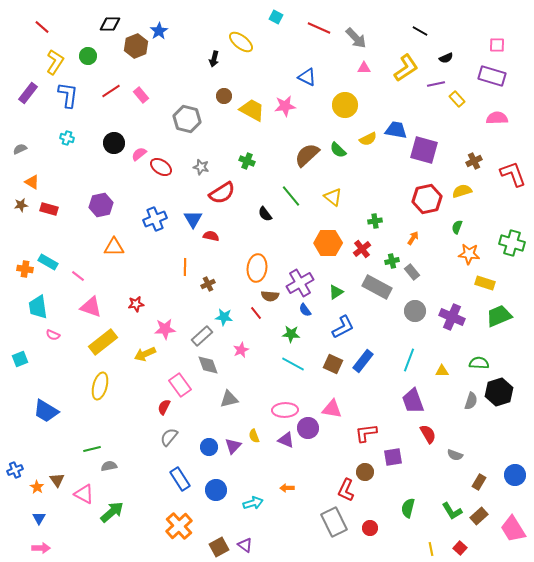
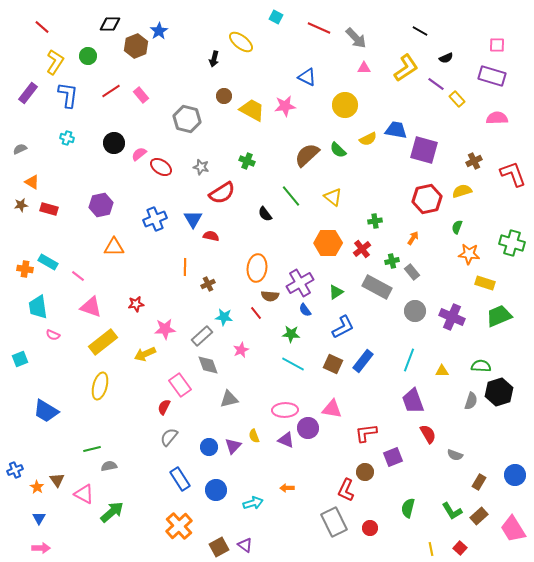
purple line at (436, 84): rotated 48 degrees clockwise
green semicircle at (479, 363): moved 2 px right, 3 px down
purple square at (393, 457): rotated 12 degrees counterclockwise
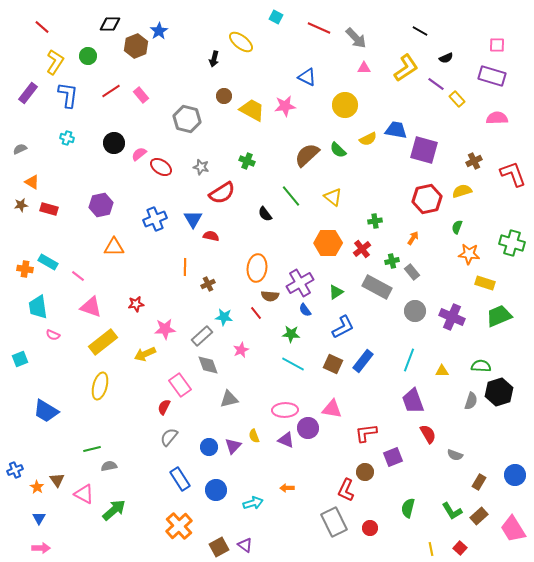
green arrow at (112, 512): moved 2 px right, 2 px up
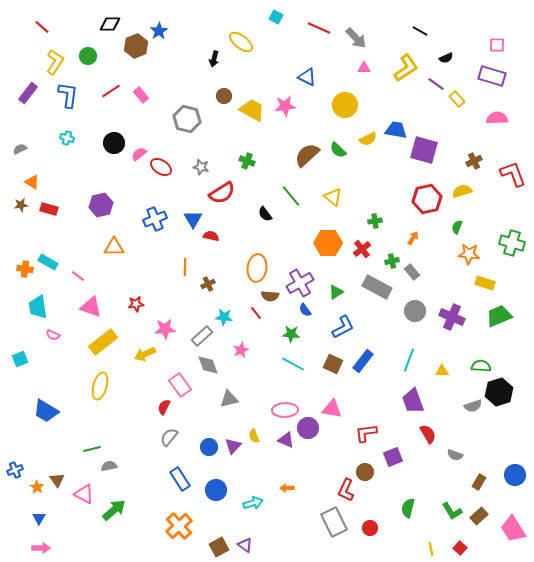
gray semicircle at (471, 401): moved 2 px right, 5 px down; rotated 54 degrees clockwise
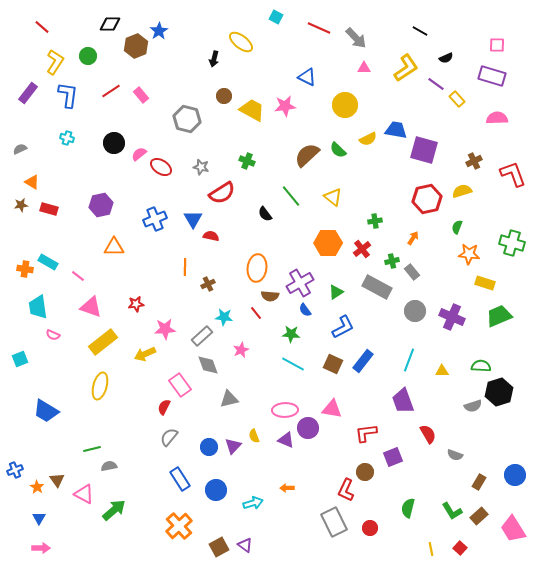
purple trapezoid at (413, 401): moved 10 px left
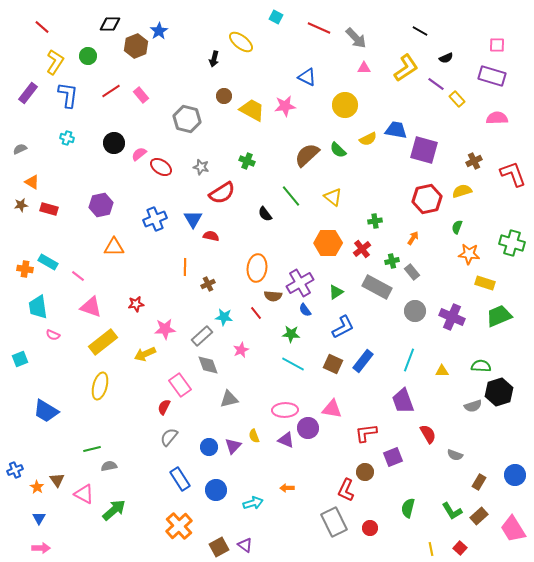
brown semicircle at (270, 296): moved 3 px right
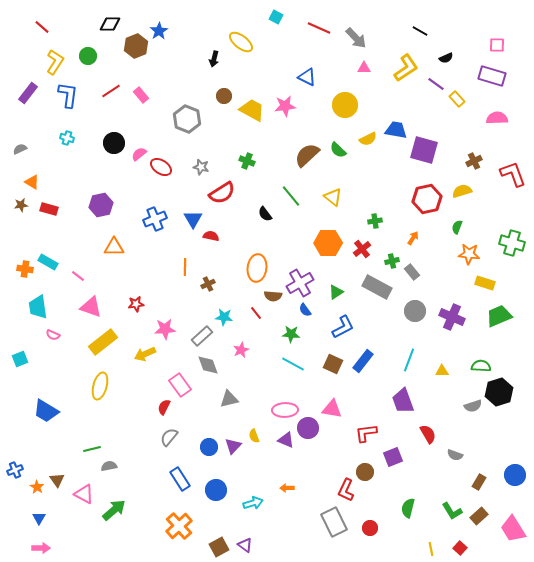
gray hexagon at (187, 119): rotated 8 degrees clockwise
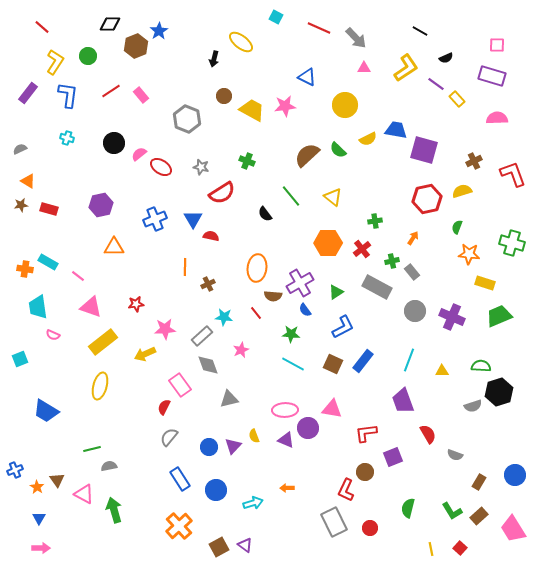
orange triangle at (32, 182): moved 4 px left, 1 px up
green arrow at (114, 510): rotated 65 degrees counterclockwise
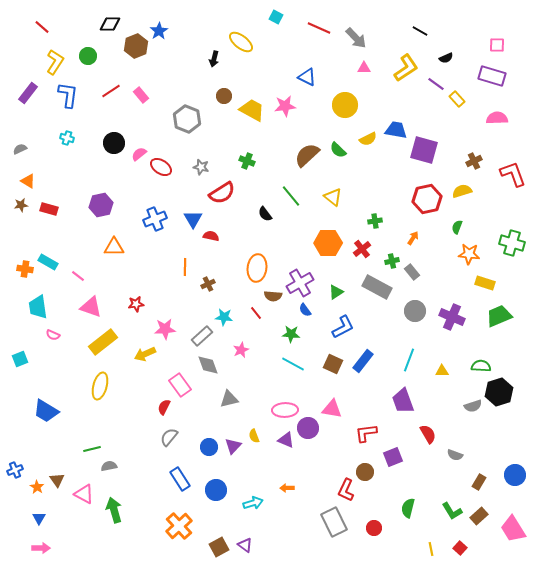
red circle at (370, 528): moved 4 px right
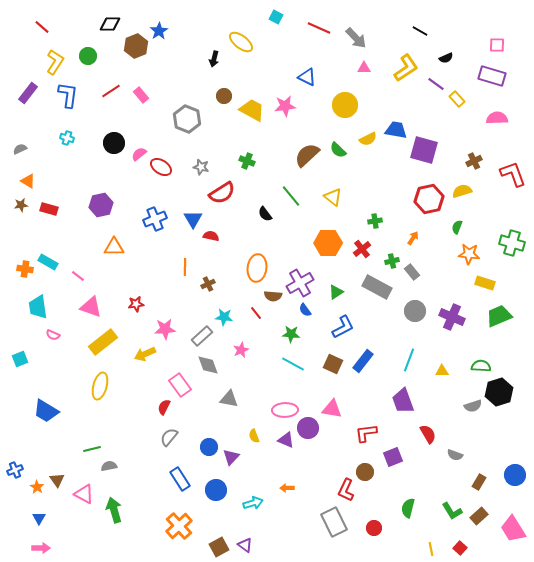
red hexagon at (427, 199): moved 2 px right
gray triangle at (229, 399): rotated 24 degrees clockwise
purple triangle at (233, 446): moved 2 px left, 11 px down
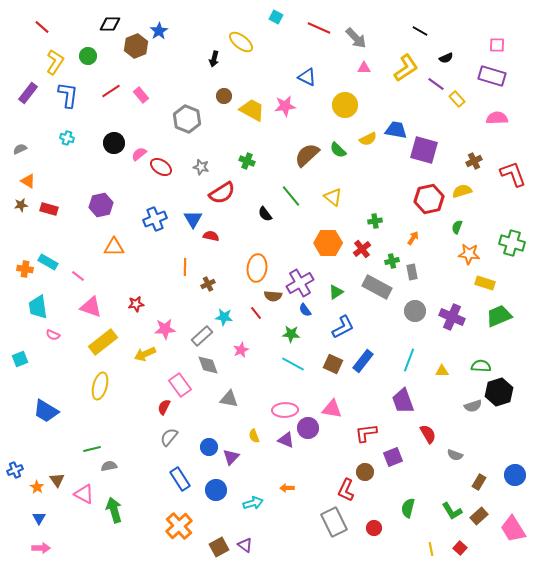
gray rectangle at (412, 272): rotated 28 degrees clockwise
